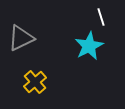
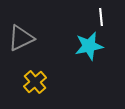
white line: rotated 12 degrees clockwise
cyan star: rotated 16 degrees clockwise
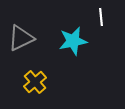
cyan star: moved 16 px left, 5 px up
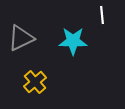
white line: moved 1 px right, 2 px up
cyan star: rotated 12 degrees clockwise
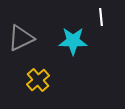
white line: moved 1 px left, 2 px down
yellow cross: moved 3 px right, 2 px up
